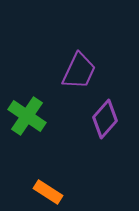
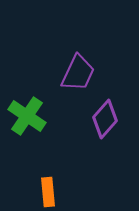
purple trapezoid: moved 1 px left, 2 px down
orange rectangle: rotated 52 degrees clockwise
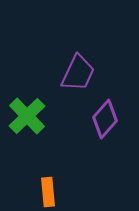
green cross: rotated 12 degrees clockwise
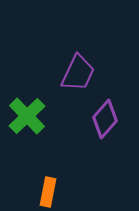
orange rectangle: rotated 16 degrees clockwise
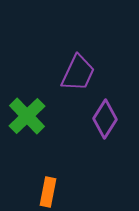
purple diamond: rotated 9 degrees counterclockwise
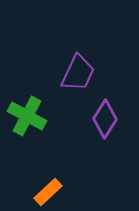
green cross: rotated 18 degrees counterclockwise
orange rectangle: rotated 36 degrees clockwise
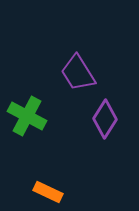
purple trapezoid: rotated 123 degrees clockwise
orange rectangle: rotated 68 degrees clockwise
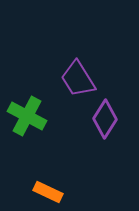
purple trapezoid: moved 6 px down
